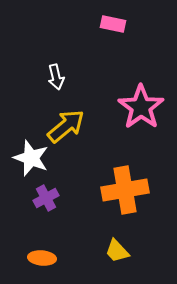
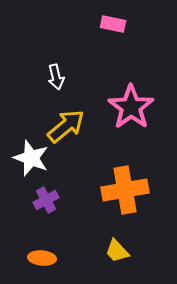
pink star: moved 10 px left
purple cross: moved 2 px down
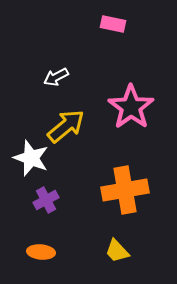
white arrow: rotated 75 degrees clockwise
orange ellipse: moved 1 px left, 6 px up
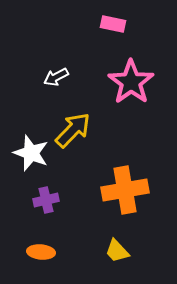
pink star: moved 25 px up
yellow arrow: moved 7 px right, 4 px down; rotated 6 degrees counterclockwise
white star: moved 5 px up
purple cross: rotated 15 degrees clockwise
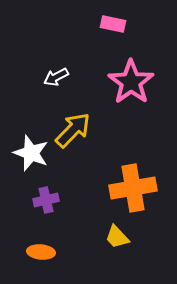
orange cross: moved 8 px right, 2 px up
yellow trapezoid: moved 14 px up
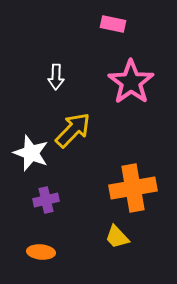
white arrow: rotated 60 degrees counterclockwise
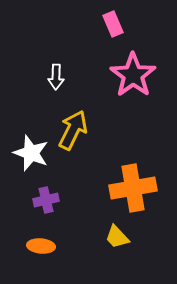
pink rectangle: rotated 55 degrees clockwise
pink star: moved 2 px right, 7 px up
yellow arrow: rotated 18 degrees counterclockwise
orange ellipse: moved 6 px up
